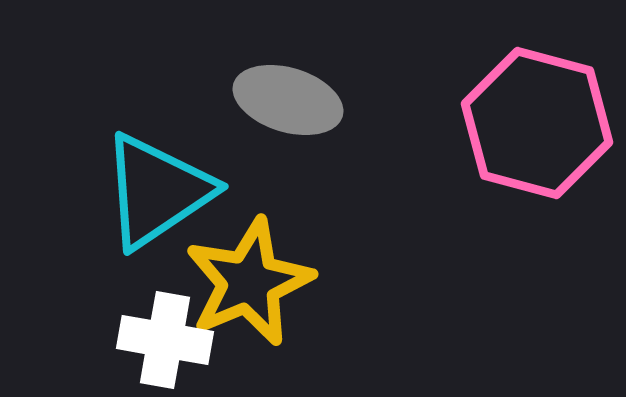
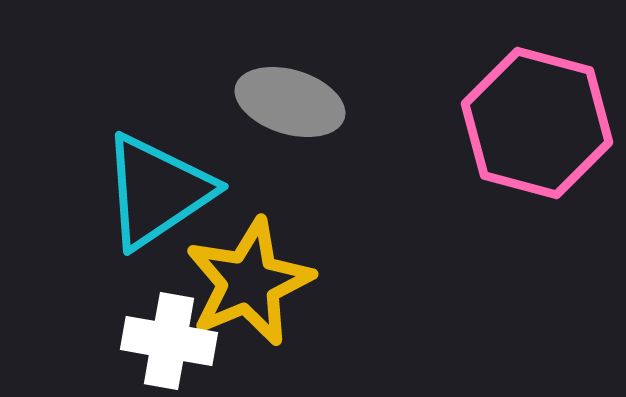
gray ellipse: moved 2 px right, 2 px down
white cross: moved 4 px right, 1 px down
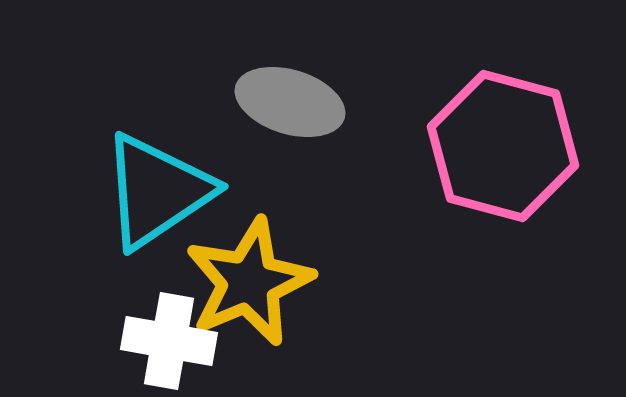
pink hexagon: moved 34 px left, 23 px down
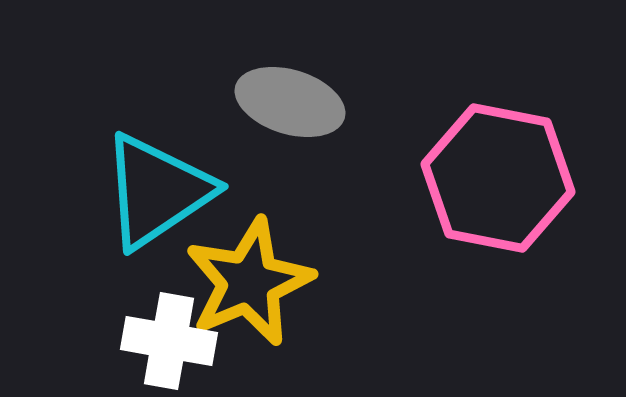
pink hexagon: moved 5 px left, 32 px down; rotated 4 degrees counterclockwise
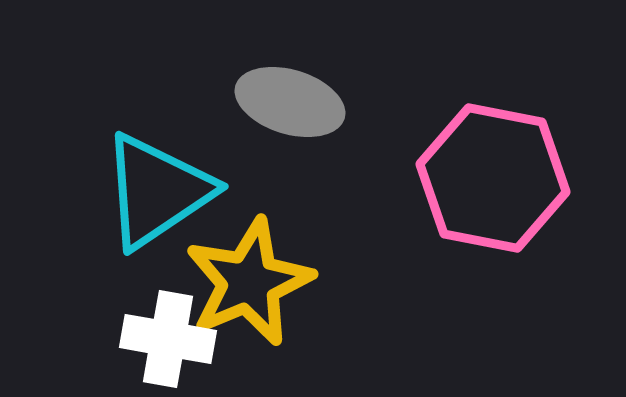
pink hexagon: moved 5 px left
white cross: moved 1 px left, 2 px up
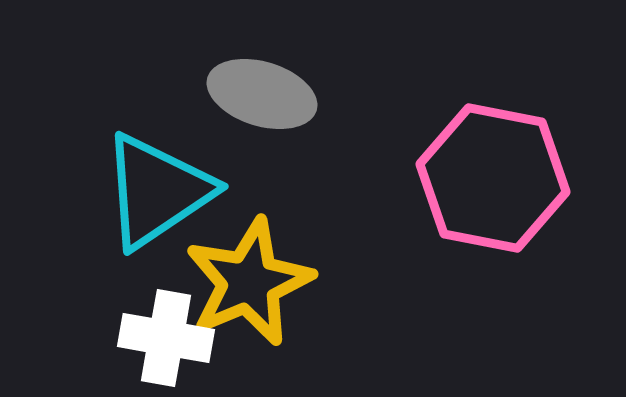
gray ellipse: moved 28 px left, 8 px up
white cross: moved 2 px left, 1 px up
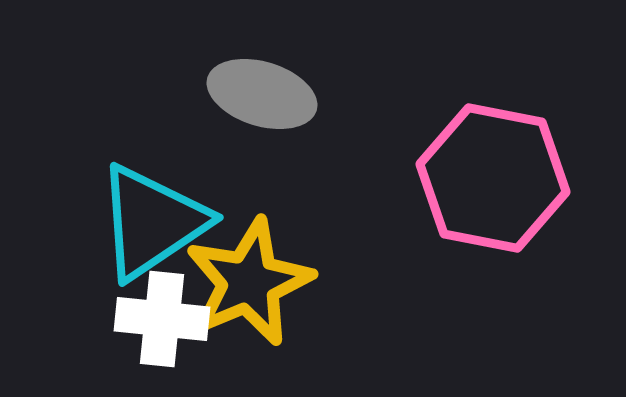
cyan triangle: moved 5 px left, 31 px down
white cross: moved 4 px left, 19 px up; rotated 4 degrees counterclockwise
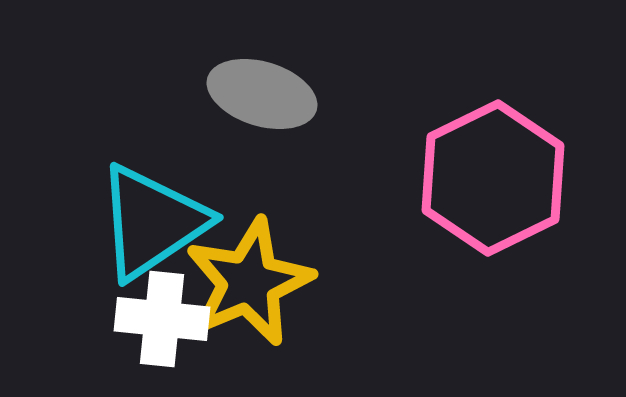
pink hexagon: rotated 23 degrees clockwise
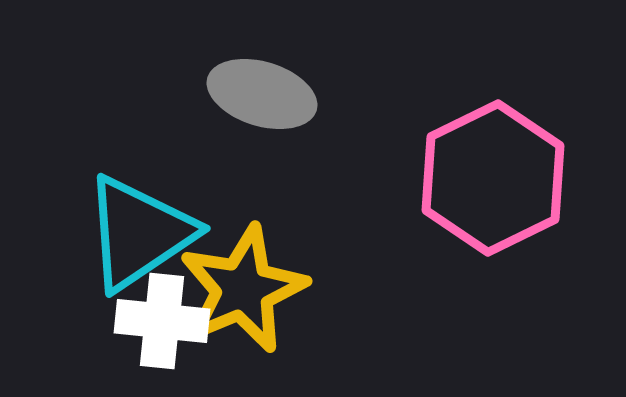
cyan triangle: moved 13 px left, 11 px down
yellow star: moved 6 px left, 7 px down
white cross: moved 2 px down
